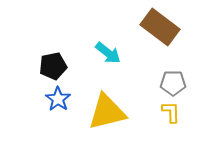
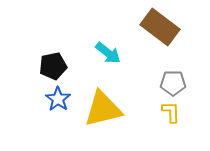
yellow triangle: moved 4 px left, 3 px up
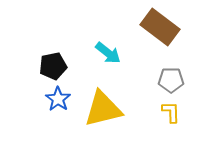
gray pentagon: moved 2 px left, 3 px up
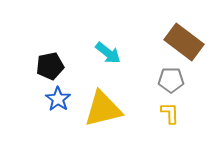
brown rectangle: moved 24 px right, 15 px down
black pentagon: moved 3 px left
yellow L-shape: moved 1 px left, 1 px down
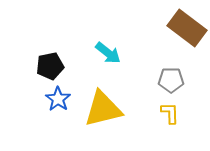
brown rectangle: moved 3 px right, 14 px up
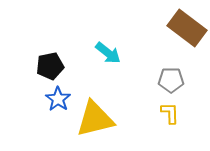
yellow triangle: moved 8 px left, 10 px down
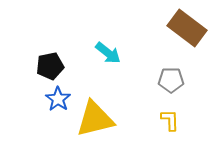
yellow L-shape: moved 7 px down
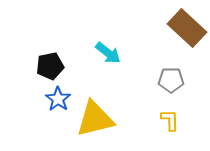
brown rectangle: rotated 6 degrees clockwise
